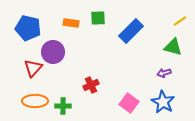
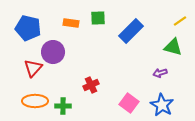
purple arrow: moved 4 px left
blue star: moved 1 px left, 3 px down
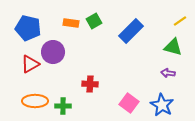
green square: moved 4 px left, 3 px down; rotated 28 degrees counterclockwise
red triangle: moved 3 px left, 4 px up; rotated 18 degrees clockwise
purple arrow: moved 8 px right; rotated 24 degrees clockwise
red cross: moved 1 px left, 1 px up; rotated 28 degrees clockwise
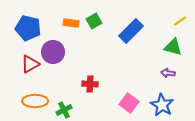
green cross: moved 1 px right, 4 px down; rotated 28 degrees counterclockwise
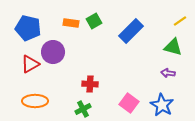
green cross: moved 19 px right, 1 px up
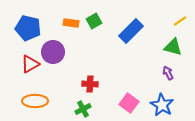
purple arrow: rotated 56 degrees clockwise
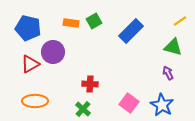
green cross: rotated 21 degrees counterclockwise
